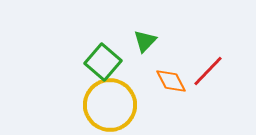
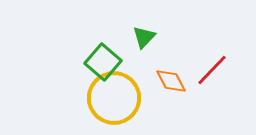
green triangle: moved 1 px left, 4 px up
red line: moved 4 px right, 1 px up
yellow circle: moved 4 px right, 7 px up
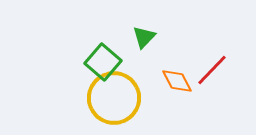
orange diamond: moved 6 px right
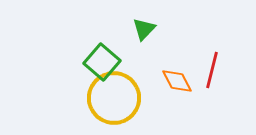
green triangle: moved 8 px up
green square: moved 1 px left
red line: rotated 30 degrees counterclockwise
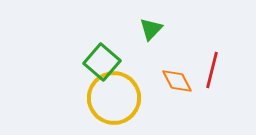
green triangle: moved 7 px right
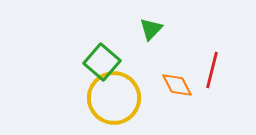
orange diamond: moved 4 px down
